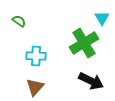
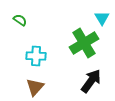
green semicircle: moved 1 px right, 1 px up
black arrow: rotated 80 degrees counterclockwise
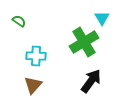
green semicircle: moved 1 px left, 1 px down
green cross: moved 1 px up
brown triangle: moved 2 px left, 2 px up
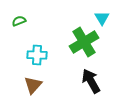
green semicircle: rotated 56 degrees counterclockwise
cyan cross: moved 1 px right, 1 px up
black arrow: rotated 65 degrees counterclockwise
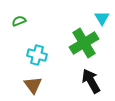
green cross: moved 1 px down
cyan cross: rotated 12 degrees clockwise
brown triangle: rotated 18 degrees counterclockwise
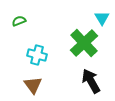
green cross: rotated 12 degrees counterclockwise
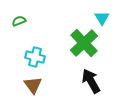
cyan cross: moved 2 px left, 2 px down
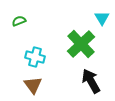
green cross: moved 3 px left, 1 px down
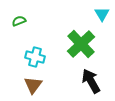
cyan triangle: moved 4 px up
brown triangle: rotated 12 degrees clockwise
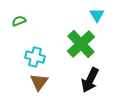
cyan triangle: moved 5 px left, 1 px down
black arrow: moved 1 px left, 1 px up; rotated 125 degrees counterclockwise
brown triangle: moved 6 px right, 3 px up
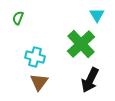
green semicircle: moved 1 px left, 3 px up; rotated 48 degrees counterclockwise
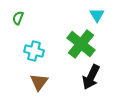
green cross: rotated 8 degrees counterclockwise
cyan cross: moved 1 px left, 6 px up
black arrow: moved 1 px right, 3 px up
